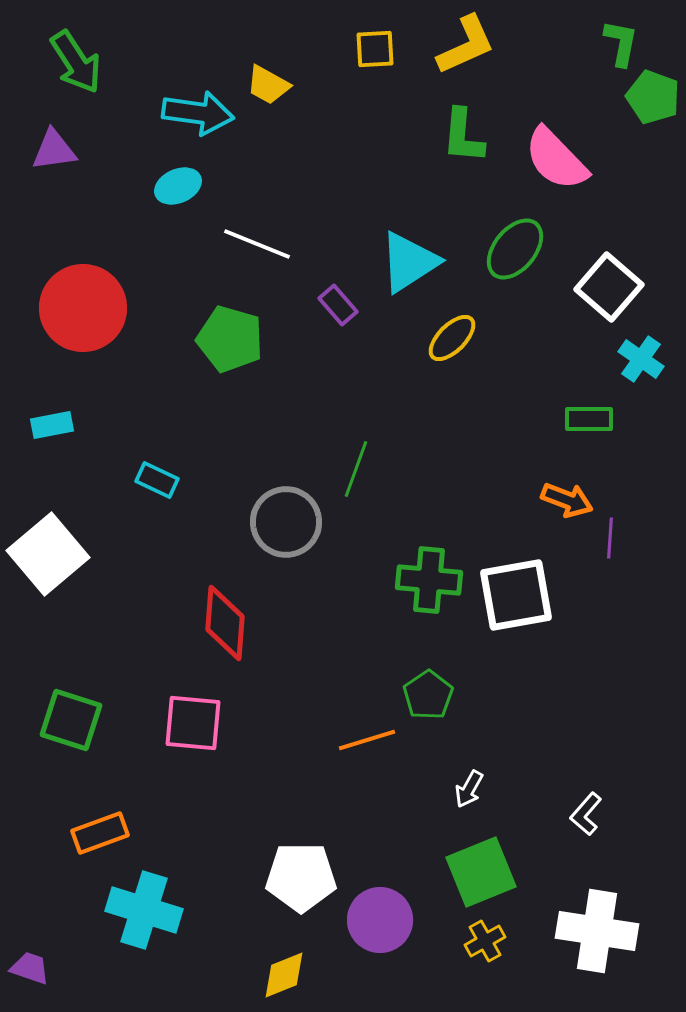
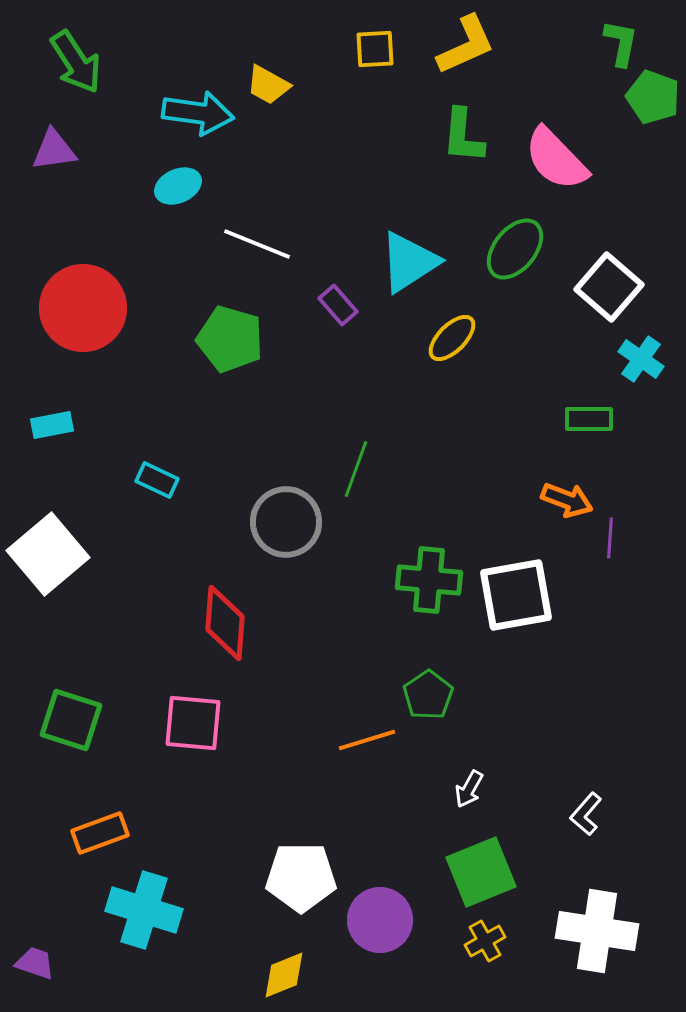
purple trapezoid at (30, 968): moved 5 px right, 5 px up
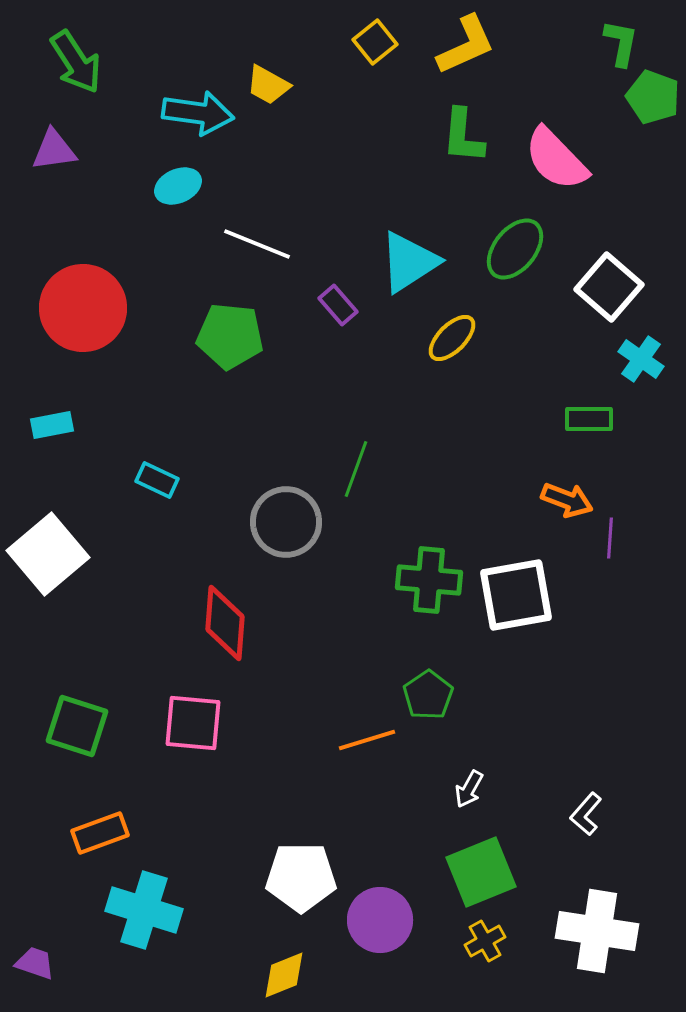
yellow square at (375, 49): moved 7 px up; rotated 36 degrees counterclockwise
green pentagon at (230, 339): moved 3 px up; rotated 10 degrees counterclockwise
green square at (71, 720): moved 6 px right, 6 px down
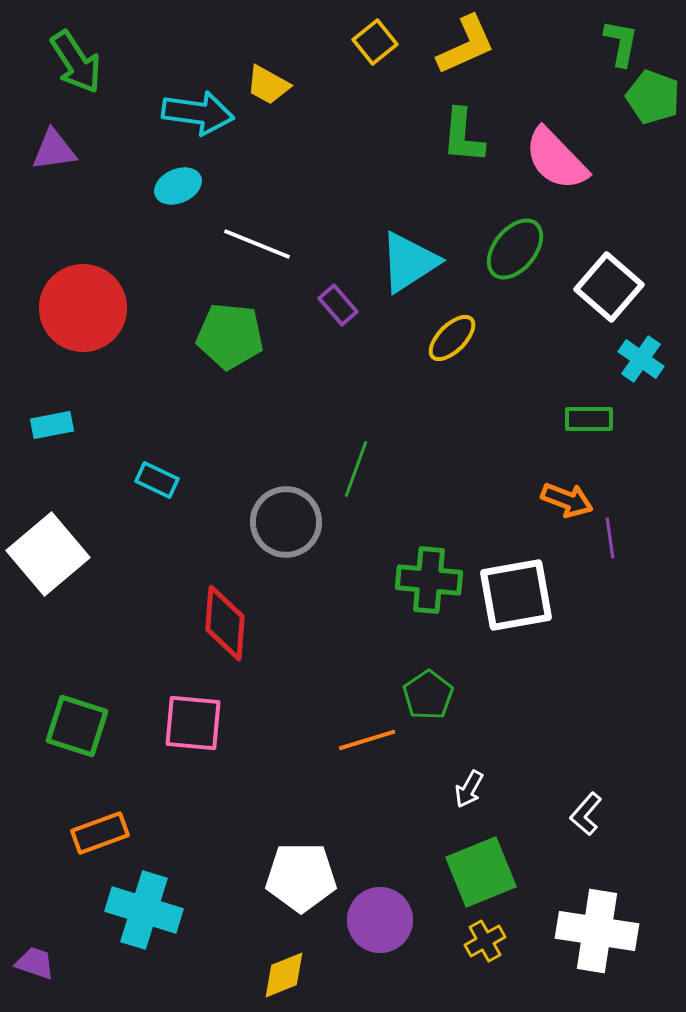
purple line at (610, 538): rotated 12 degrees counterclockwise
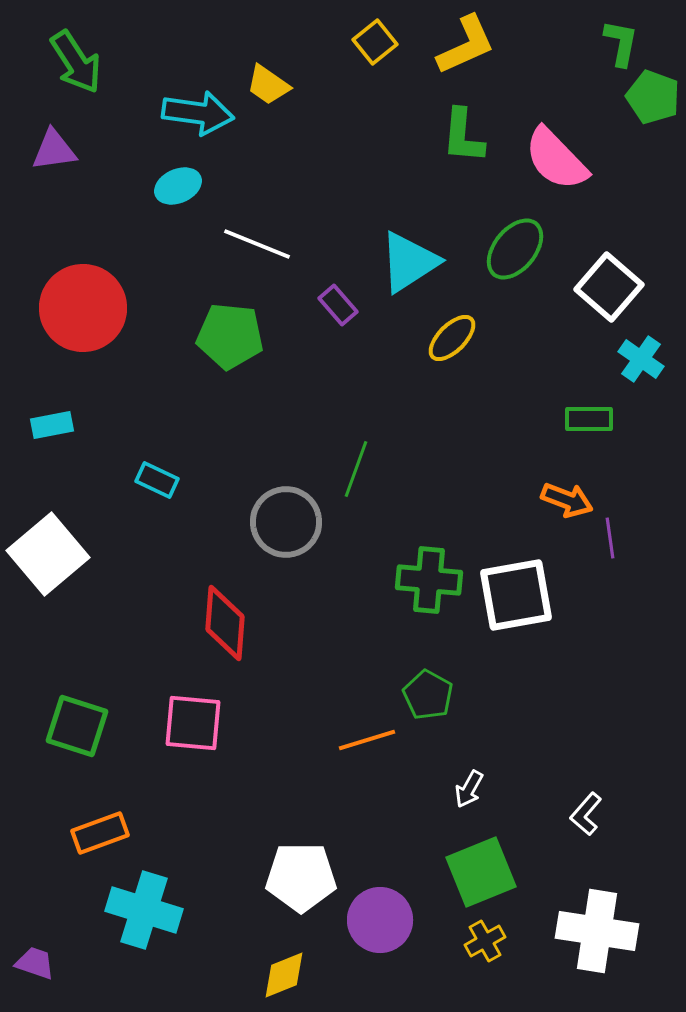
yellow trapezoid at (268, 85): rotated 6 degrees clockwise
green pentagon at (428, 695): rotated 9 degrees counterclockwise
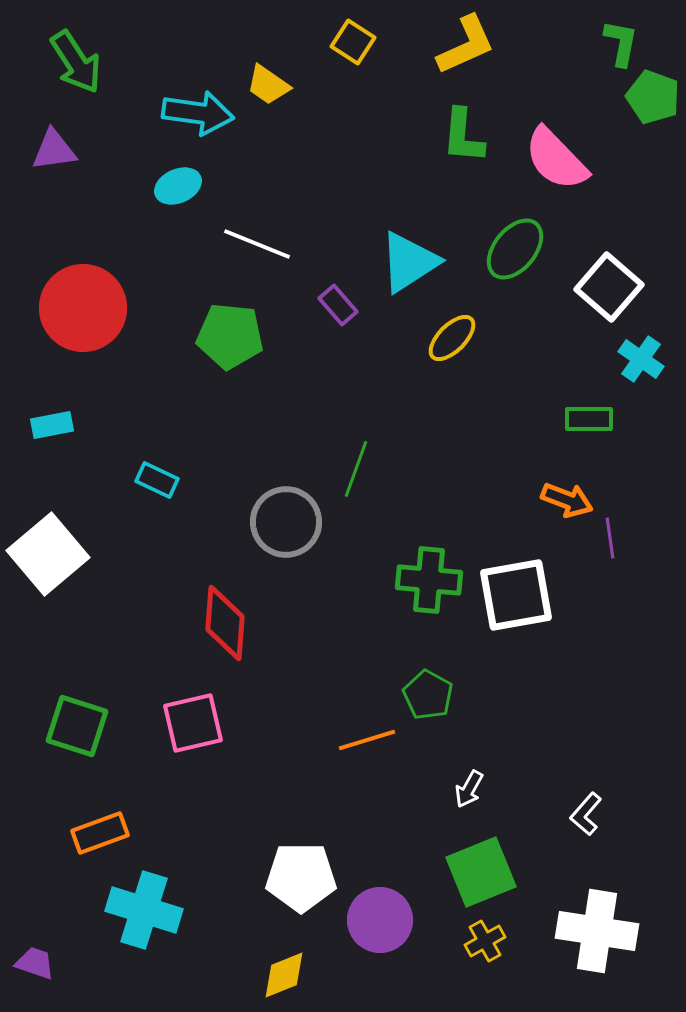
yellow square at (375, 42): moved 22 px left; rotated 18 degrees counterclockwise
pink square at (193, 723): rotated 18 degrees counterclockwise
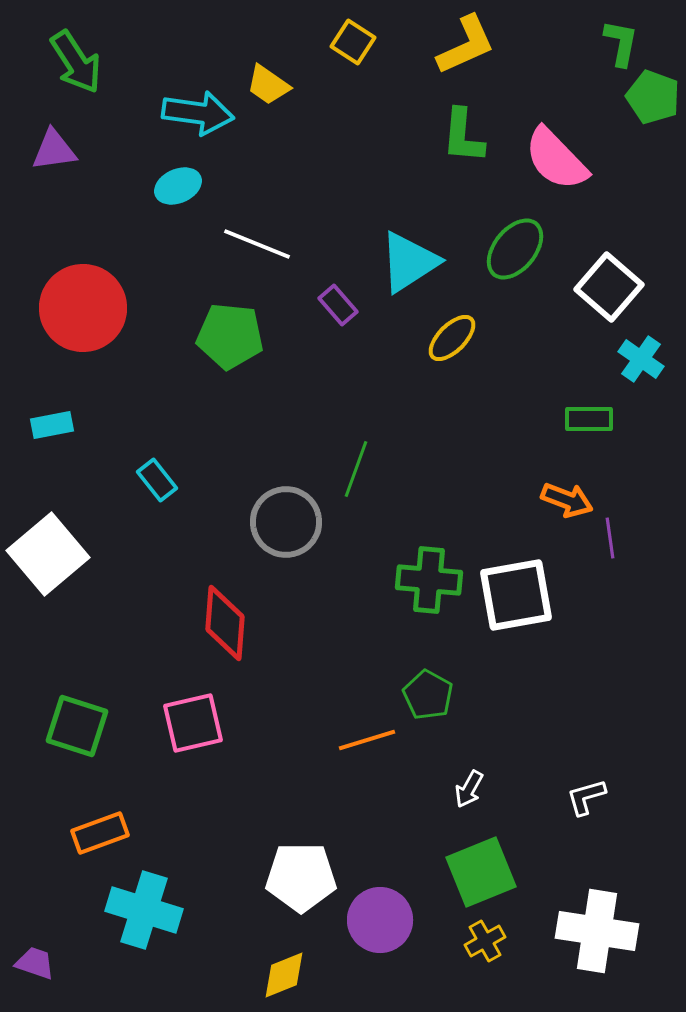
cyan rectangle at (157, 480): rotated 27 degrees clockwise
white L-shape at (586, 814): moved 17 px up; rotated 33 degrees clockwise
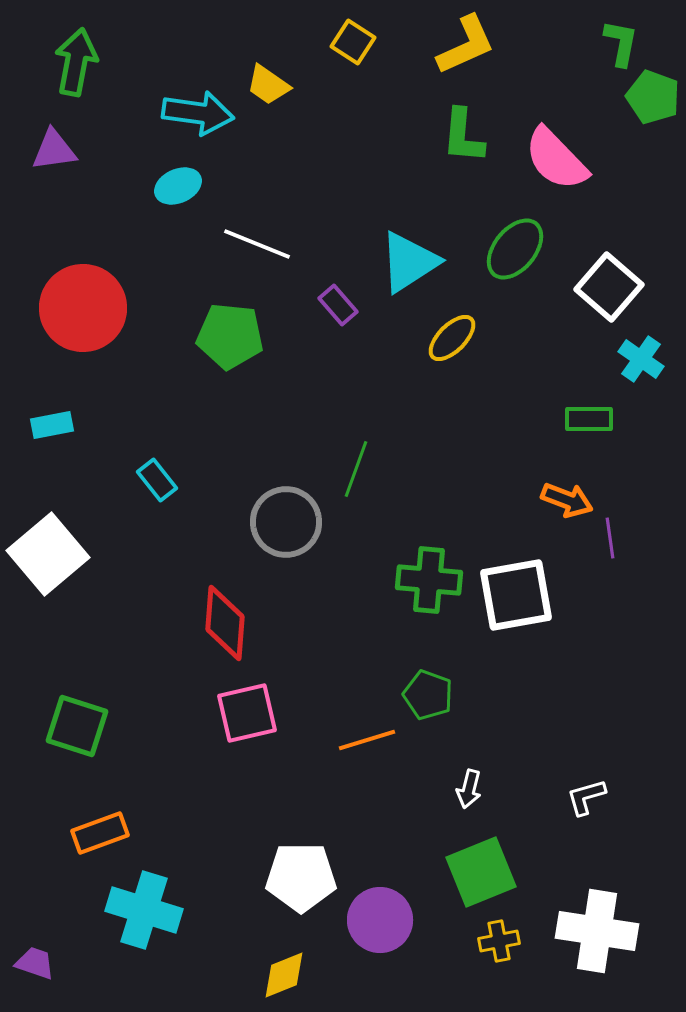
green arrow at (76, 62): rotated 136 degrees counterclockwise
green pentagon at (428, 695): rotated 9 degrees counterclockwise
pink square at (193, 723): moved 54 px right, 10 px up
white arrow at (469, 789): rotated 15 degrees counterclockwise
yellow cross at (485, 941): moved 14 px right; rotated 18 degrees clockwise
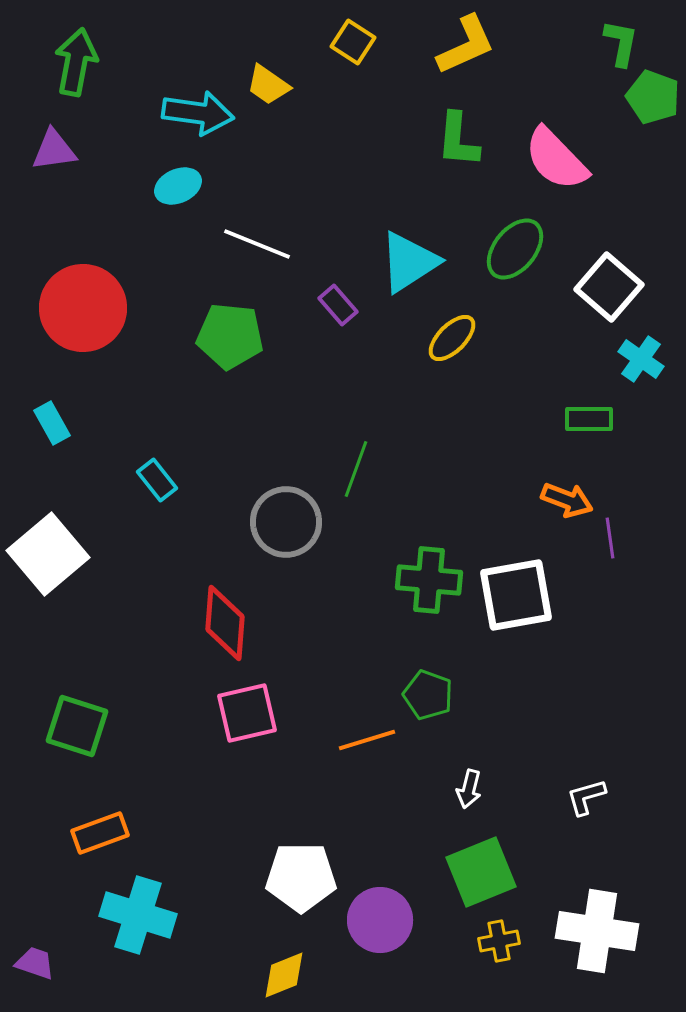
green L-shape at (463, 136): moved 5 px left, 4 px down
cyan rectangle at (52, 425): moved 2 px up; rotated 72 degrees clockwise
cyan cross at (144, 910): moved 6 px left, 5 px down
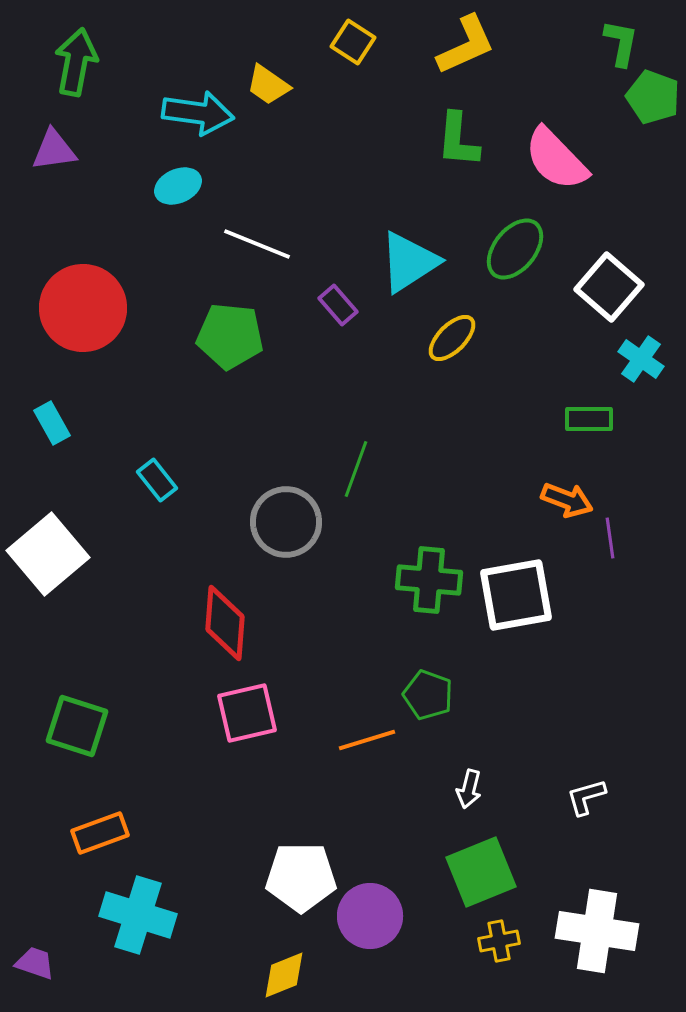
purple circle at (380, 920): moved 10 px left, 4 px up
